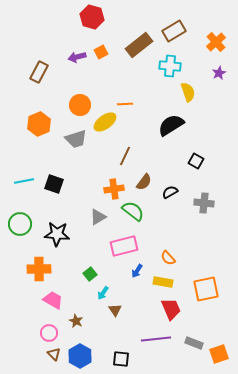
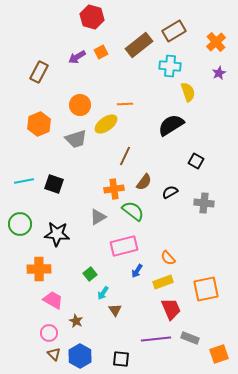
purple arrow at (77, 57): rotated 18 degrees counterclockwise
yellow ellipse at (105, 122): moved 1 px right, 2 px down
yellow rectangle at (163, 282): rotated 30 degrees counterclockwise
gray rectangle at (194, 343): moved 4 px left, 5 px up
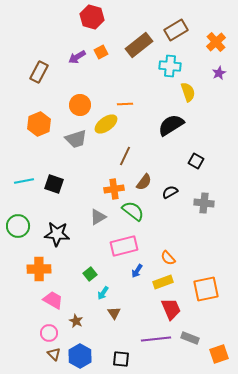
brown rectangle at (174, 31): moved 2 px right, 1 px up
green circle at (20, 224): moved 2 px left, 2 px down
brown triangle at (115, 310): moved 1 px left, 3 px down
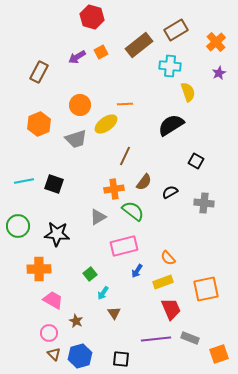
blue hexagon at (80, 356): rotated 15 degrees clockwise
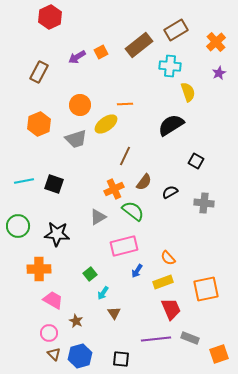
red hexagon at (92, 17): moved 42 px left; rotated 20 degrees clockwise
orange cross at (114, 189): rotated 18 degrees counterclockwise
